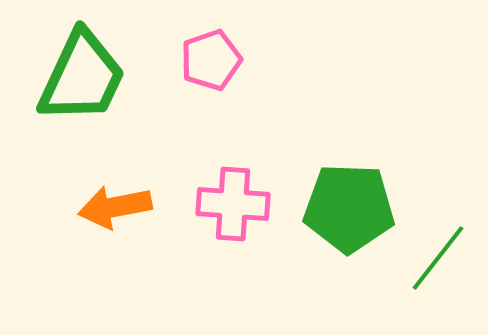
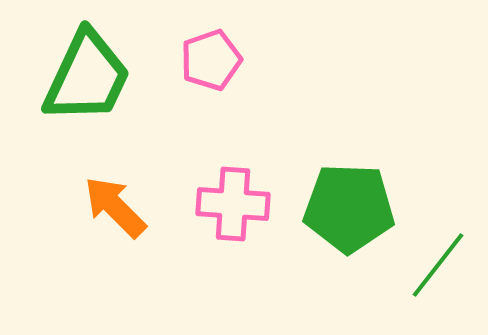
green trapezoid: moved 5 px right
orange arrow: rotated 56 degrees clockwise
green line: moved 7 px down
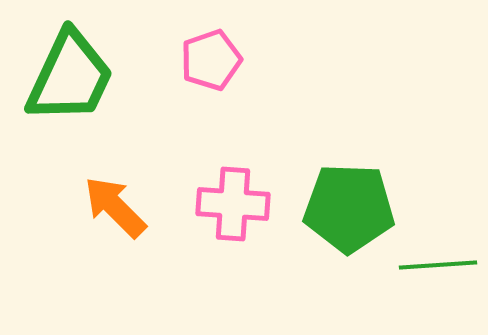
green trapezoid: moved 17 px left
green line: rotated 48 degrees clockwise
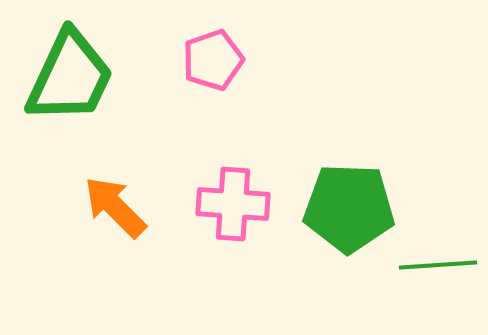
pink pentagon: moved 2 px right
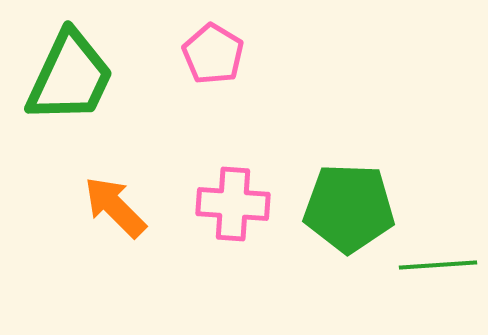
pink pentagon: moved 6 px up; rotated 22 degrees counterclockwise
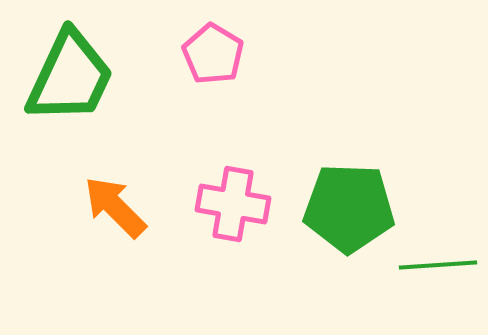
pink cross: rotated 6 degrees clockwise
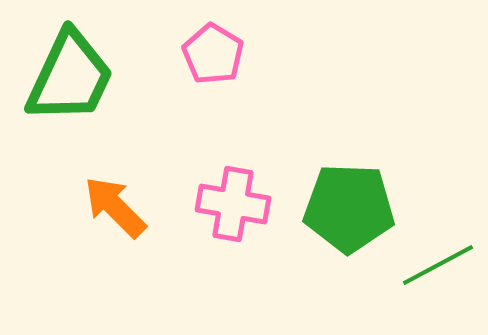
green line: rotated 24 degrees counterclockwise
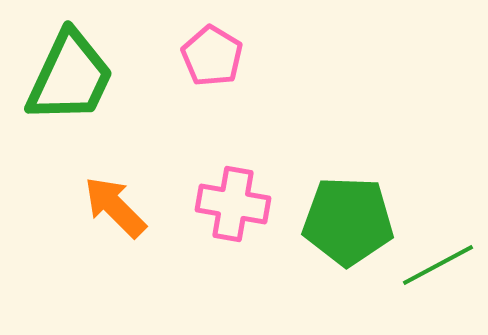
pink pentagon: moved 1 px left, 2 px down
green pentagon: moved 1 px left, 13 px down
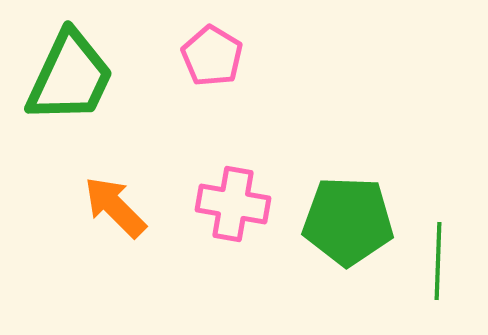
green line: moved 4 px up; rotated 60 degrees counterclockwise
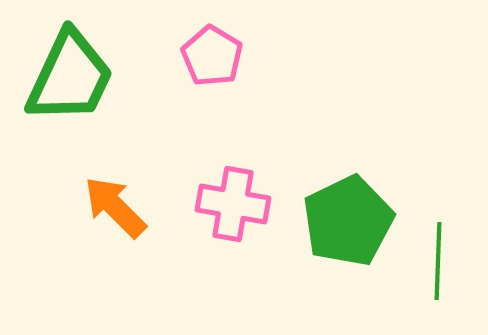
green pentagon: rotated 28 degrees counterclockwise
